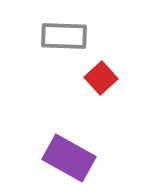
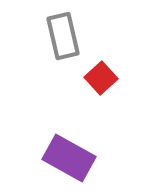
gray rectangle: moved 1 px left; rotated 75 degrees clockwise
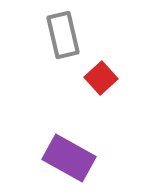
gray rectangle: moved 1 px up
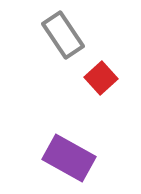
gray rectangle: rotated 21 degrees counterclockwise
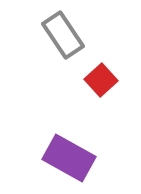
red square: moved 2 px down
